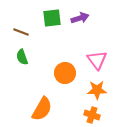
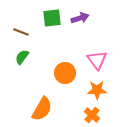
green semicircle: rotated 56 degrees clockwise
orange cross: rotated 21 degrees clockwise
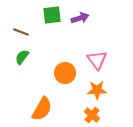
green square: moved 3 px up
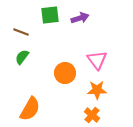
green square: moved 2 px left
orange semicircle: moved 12 px left
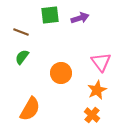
pink triangle: moved 4 px right, 2 px down
orange circle: moved 4 px left
orange star: rotated 24 degrees counterclockwise
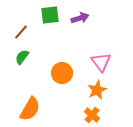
brown line: rotated 70 degrees counterclockwise
orange circle: moved 1 px right
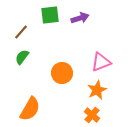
pink triangle: rotated 45 degrees clockwise
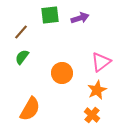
pink triangle: rotated 15 degrees counterclockwise
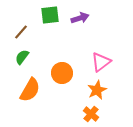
orange semicircle: moved 19 px up
orange cross: moved 1 px left, 1 px up
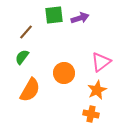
green square: moved 4 px right
brown line: moved 5 px right
orange circle: moved 2 px right
orange cross: rotated 28 degrees counterclockwise
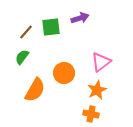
green square: moved 3 px left, 12 px down
orange semicircle: moved 5 px right
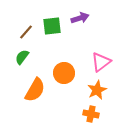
green square: moved 1 px right, 1 px up
